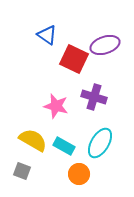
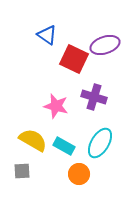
gray square: rotated 24 degrees counterclockwise
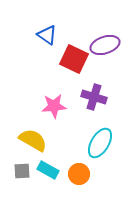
pink star: moved 2 px left; rotated 20 degrees counterclockwise
cyan rectangle: moved 16 px left, 24 px down
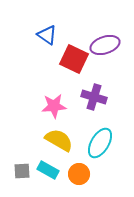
yellow semicircle: moved 26 px right
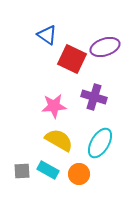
purple ellipse: moved 2 px down
red square: moved 2 px left
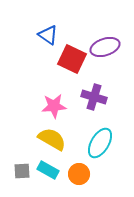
blue triangle: moved 1 px right
yellow semicircle: moved 7 px left, 1 px up
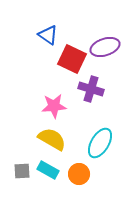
purple cross: moved 3 px left, 8 px up
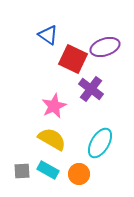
red square: moved 1 px right
purple cross: rotated 20 degrees clockwise
pink star: rotated 20 degrees counterclockwise
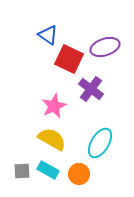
red square: moved 4 px left
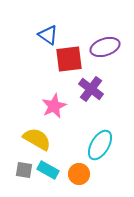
red square: rotated 32 degrees counterclockwise
yellow semicircle: moved 15 px left
cyan ellipse: moved 2 px down
gray square: moved 2 px right, 1 px up; rotated 12 degrees clockwise
